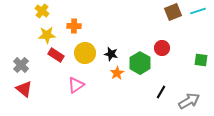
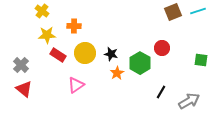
red rectangle: moved 2 px right
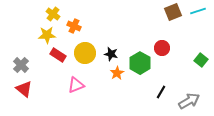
yellow cross: moved 11 px right, 3 px down
orange cross: rotated 24 degrees clockwise
green square: rotated 32 degrees clockwise
pink triangle: rotated 12 degrees clockwise
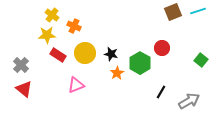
yellow cross: moved 1 px left, 1 px down
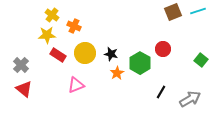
red circle: moved 1 px right, 1 px down
gray arrow: moved 1 px right, 2 px up
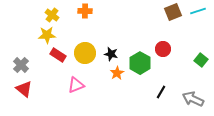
orange cross: moved 11 px right, 15 px up; rotated 24 degrees counterclockwise
gray arrow: moved 3 px right; rotated 125 degrees counterclockwise
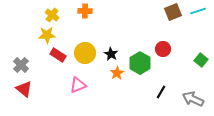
black star: rotated 16 degrees clockwise
pink triangle: moved 2 px right
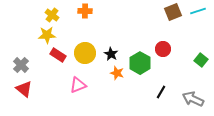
orange star: rotated 24 degrees counterclockwise
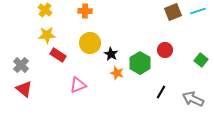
yellow cross: moved 7 px left, 5 px up
red circle: moved 2 px right, 1 px down
yellow circle: moved 5 px right, 10 px up
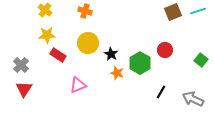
orange cross: rotated 16 degrees clockwise
yellow circle: moved 2 px left
red triangle: rotated 24 degrees clockwise
